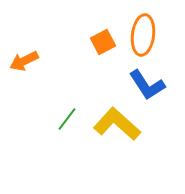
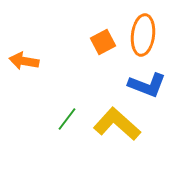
orange arrow: rotated 36 degrees clockwise
blue L-shape: rotated 36 degrees counterclockwise
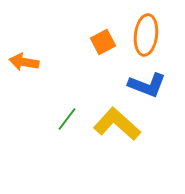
orange ellipse: moved 3 px right
orange arrow: moved 1 px down
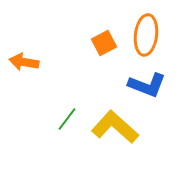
orange square: moved 1 px right, 1 px down
yellow L-shape: moved 2 px left, 3 px down
